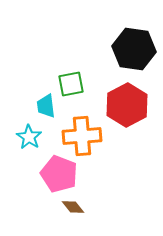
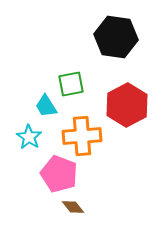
black hexagon: moved 18 px left, 12 px up
cyan trapezoid: rotated 25 degrees counterclockwise
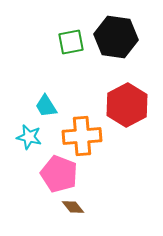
green square: moved 42 px up
cyan star: rotated 20 degrees counterclockwise
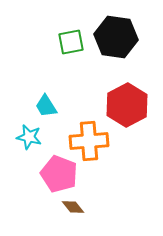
orange cross: moved 7 px right, 5 px down
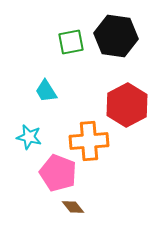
black hexagon: moved 1 px up
cyan trapezoid: moved 15 px up
pink pentagon: moved 1 px left, 1 px up
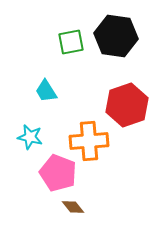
red hexagon: rotated 9 degrees clockwise
cyan star: moved 1 px right
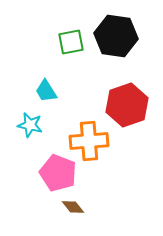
cyan star: moved 12 px up
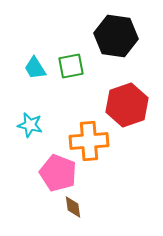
green square: moved 24 px down
cyan trapezoid: moved 11 px left, 23 px up
brown diamond: rotated 30 degrees clockwise
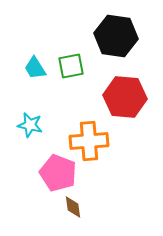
red hexagon: moved 2 px left, 8 px up; rotated 24 degrees clockwise
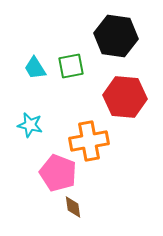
orange cross: rotated 6 degrees counterclockwise
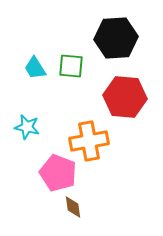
black hexagon: moved 2 px down; rotated 12 degrees counterclockwise
green square: rotated 16 degrees clockwise
cyan star: moved 3 px left, 2 px down
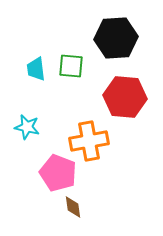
cyan trapezoid: moved 1 px right, 1 px down; rotated 25 degrees clockwise
